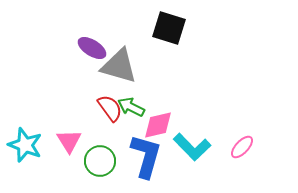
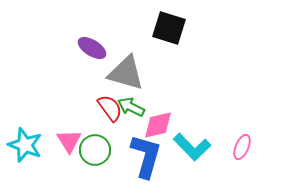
gray triangle: moved 7 px right, 7 px down
pink ellipse: rotated 20 degrees counterclockwise
green circle: moved 5 px left, 11 px up
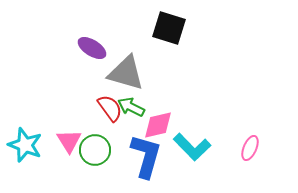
pink ellipse: moved 8 px right, 1 px down
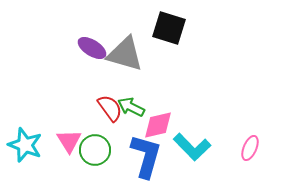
gray triangle: moved 1 px left, 19 px up
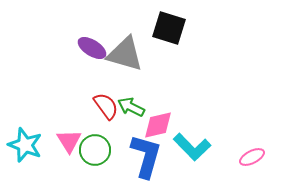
red semicircle: moved 4 px left, 2 px up
pink ellipse: moved 2 px right, 9 px down; rotated 40 degrees clockwise
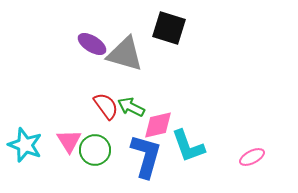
purple ellipse: moved 4 px up
cyan L-shape: moved 4 px left, 1 px up; rotated 24 degrees clockwise
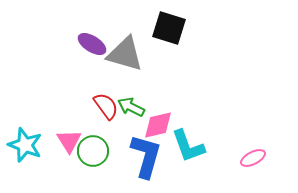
green circle: moved 2 px left, 1 px down
pink ellipse: moved 1 px right, 1 px down
